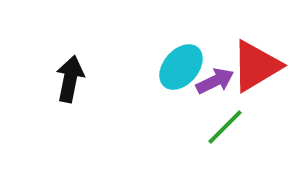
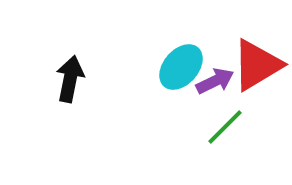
red triangle: moved 1 px right, 1 px up
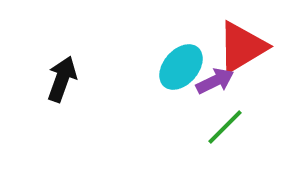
red triangle: moved 15 px left, 18 px up
black arrow: moved 8 px left; rotated 9 degrees clockwise
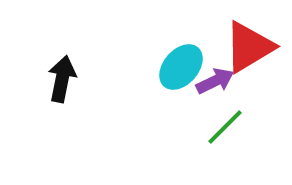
red triangle: moved 7 px right
black arrow: rotated 9 degrees counterclockwise
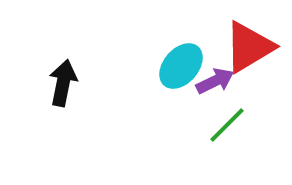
cyan ellipse: moved 1 px up
black arrow: moved 1 px right, 4 px down
green line: moved 2 px right, 2 px up
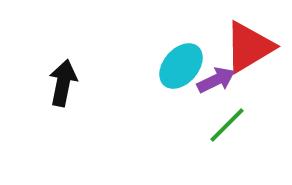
purple arrow: moved 1 px right, 1 px up
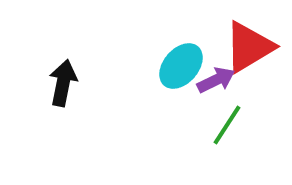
green line: rotated 12 degrees counterclockwise
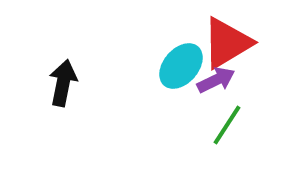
red triangle: moved 22 px left, 4 px up
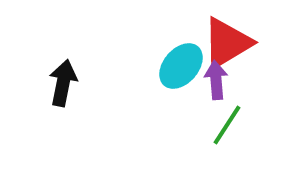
purple arrow: rotated 69 degrees counterclockwise
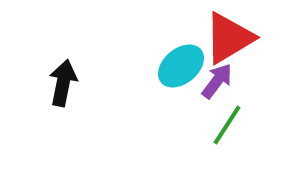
red triangle: moved 2 px right, 5 px up
cyan ellipse: rotated 9 degrees clockwise
purple arrow: moved 1 px right, 1 px down; rotated 42 degrees clockwise
